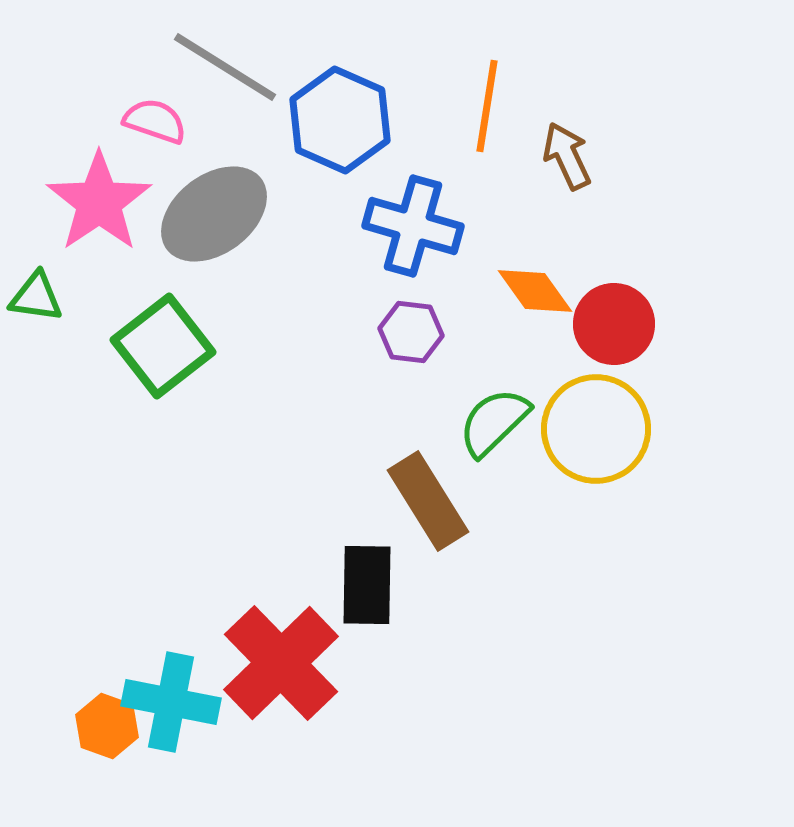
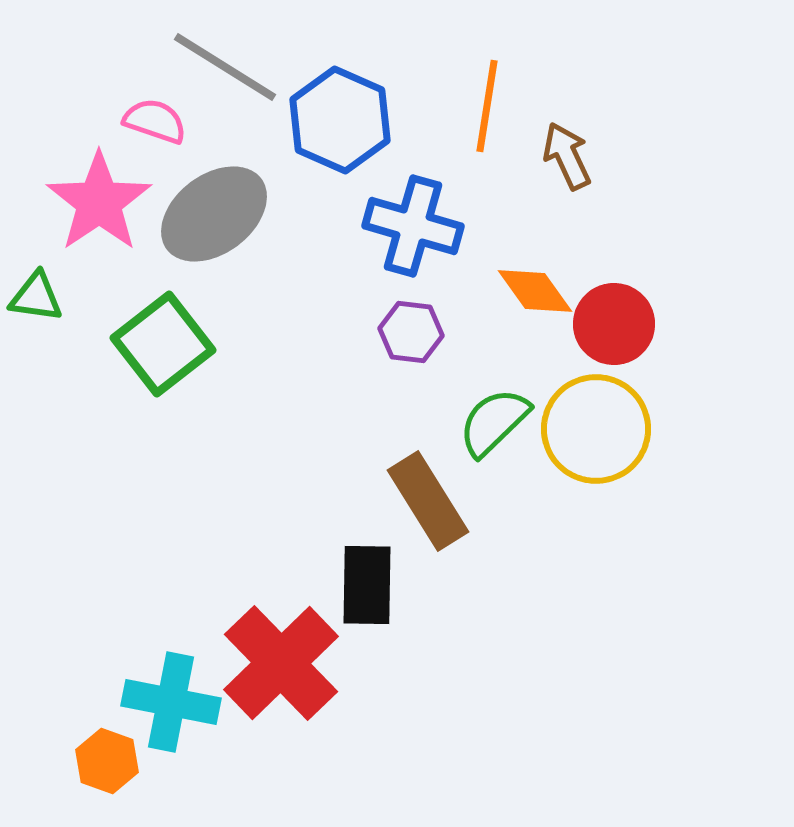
green square: moved 2 px up
orange hexagon: moved 35 px down
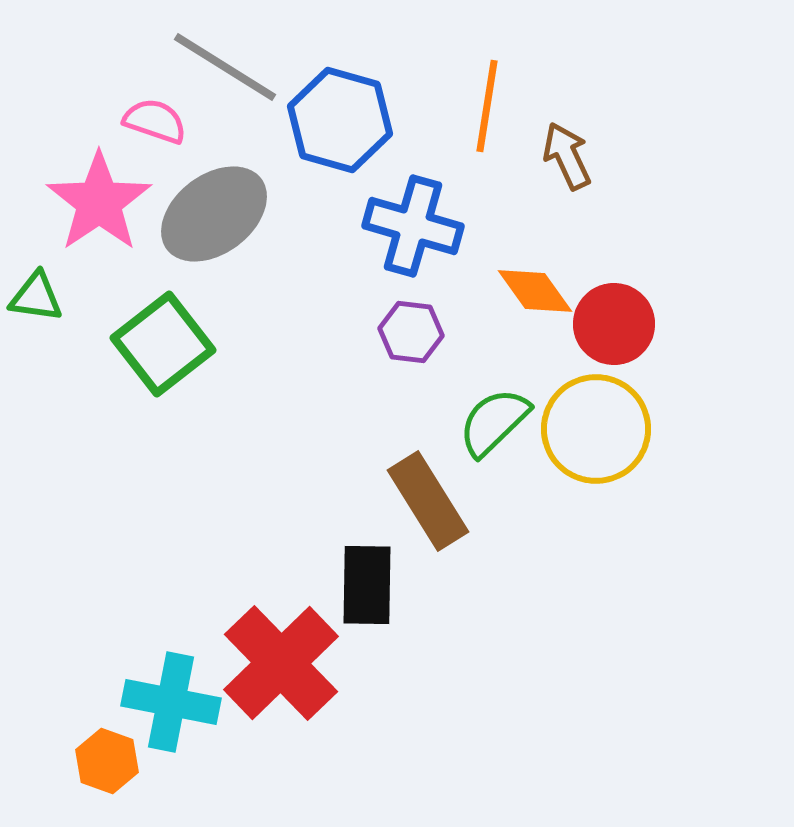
blue hexagon: rotated 8 degrees counterclockwise
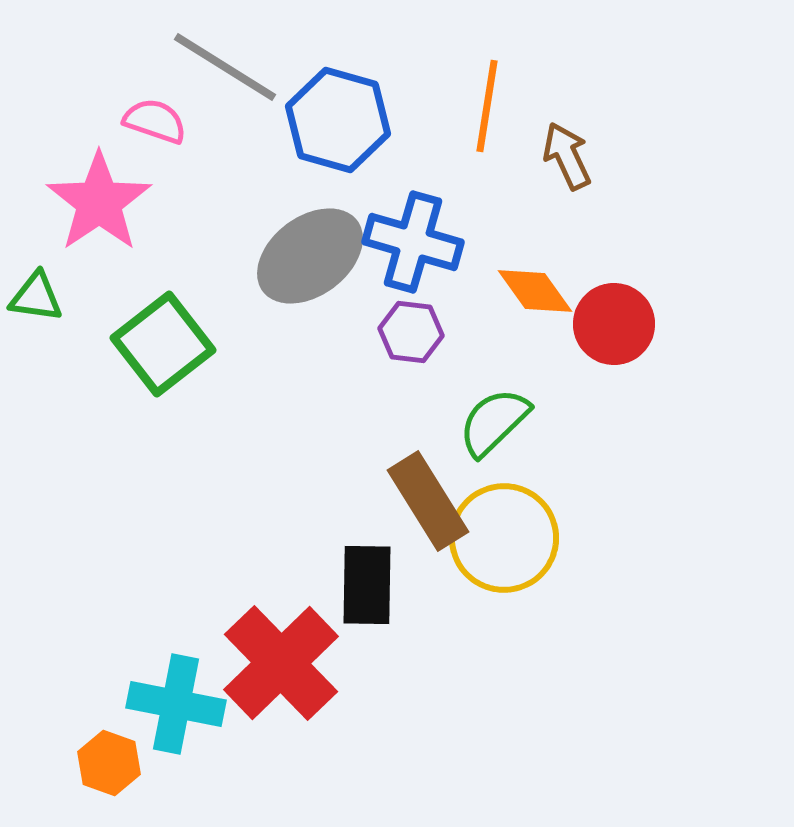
blue hexagon: moved 2 px left
gray ellipse: moved 96 px right, 42 px down
blue cross: moved 16 px down
yellow circle: moved 92 px left, 109 px down
cyan cross: moved 5 px right, 2 px down
orange hexagon: moved 2 px right, 2 px down
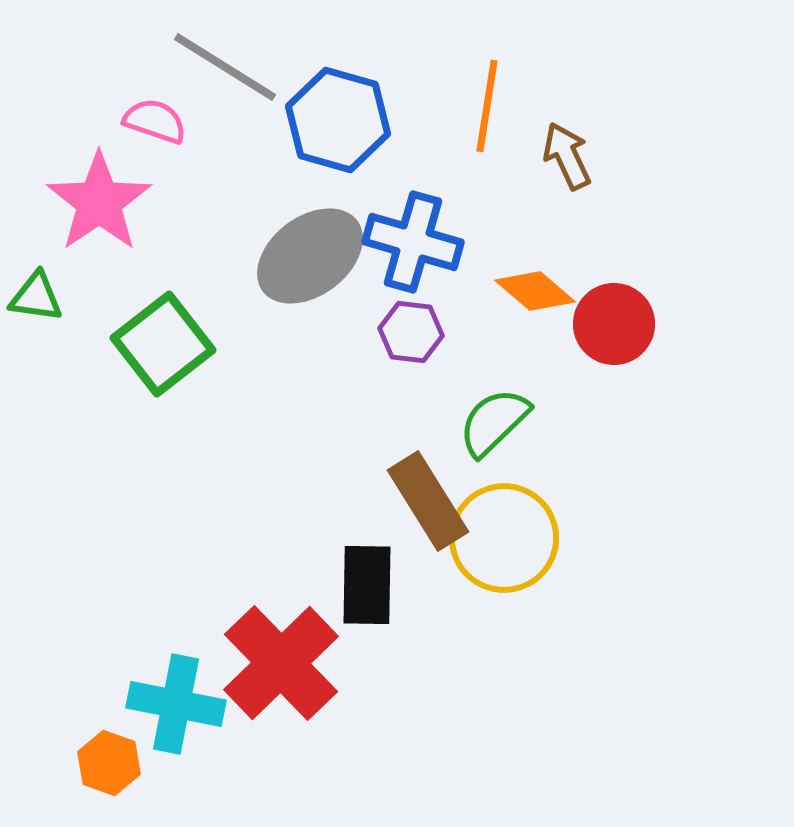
orange diamond: rotated 14 degrees counterclockwise
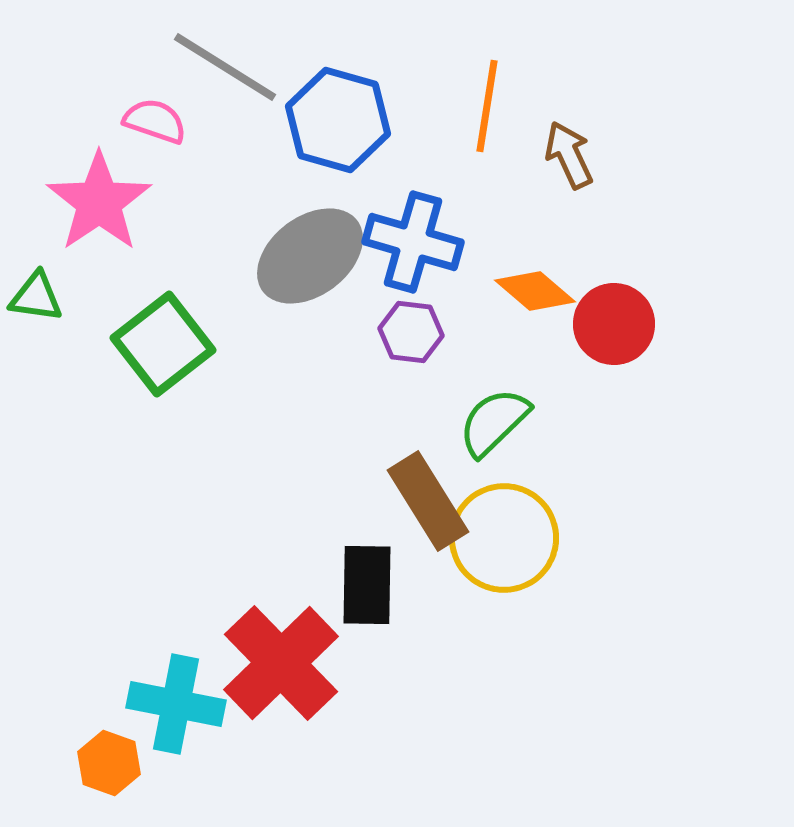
brown arrow: moved 2 px right, 1 px up
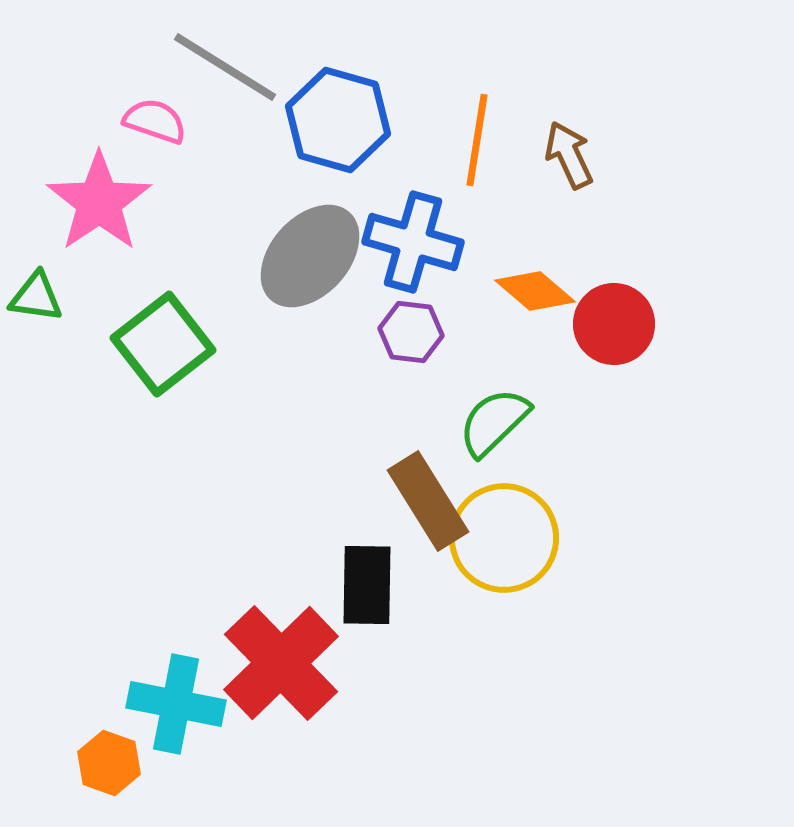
orange line: moved 10 px left, 34 px down
gray ellipse: rotated 11 degrees counterclockwise
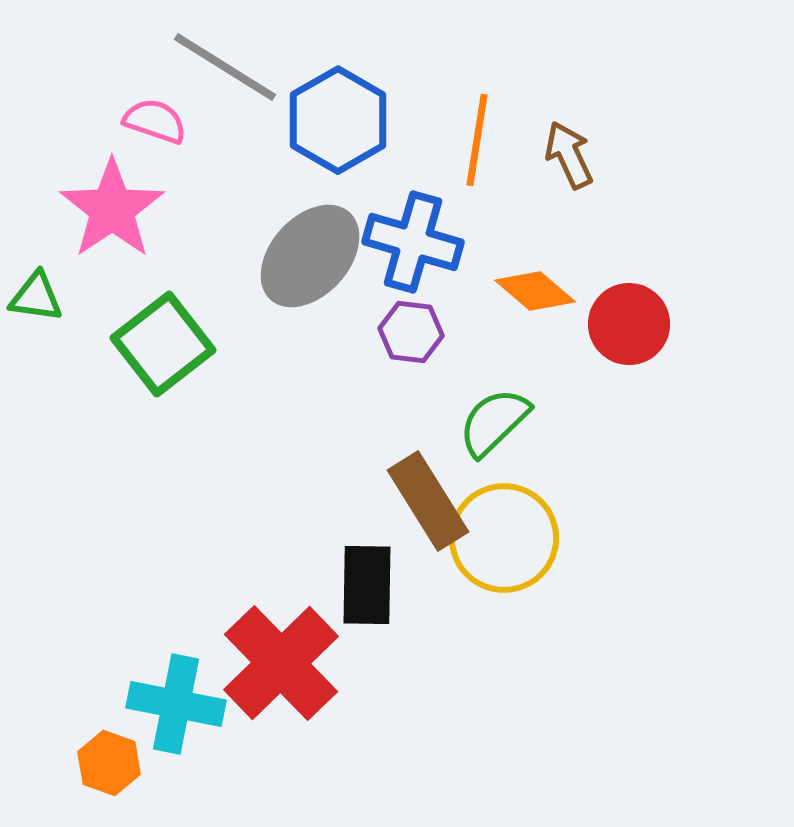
blue hexagon: rotated 14 degrees clockwise
pink star: moved 13 px right, 7 px down
red circle: moved 15 px right
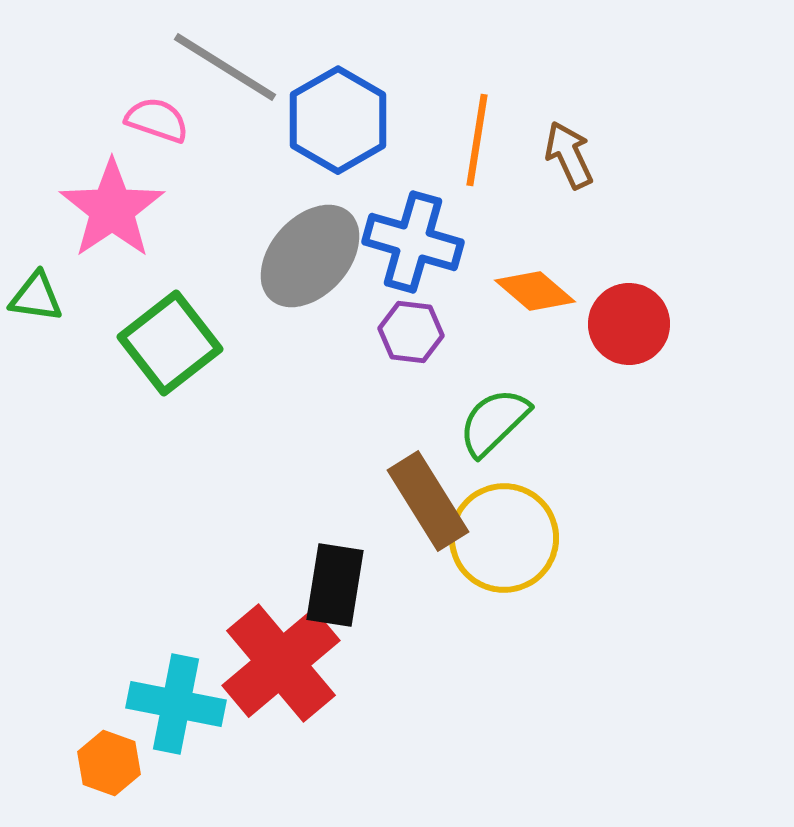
pink semicircle: moved 2 px right, 1 px up
green square: moved 7 px right, 1 px up
black rectangle: moved 32 px left; rotated 8 degrees clockwise
red cross: rotated 4 degrees clockwise
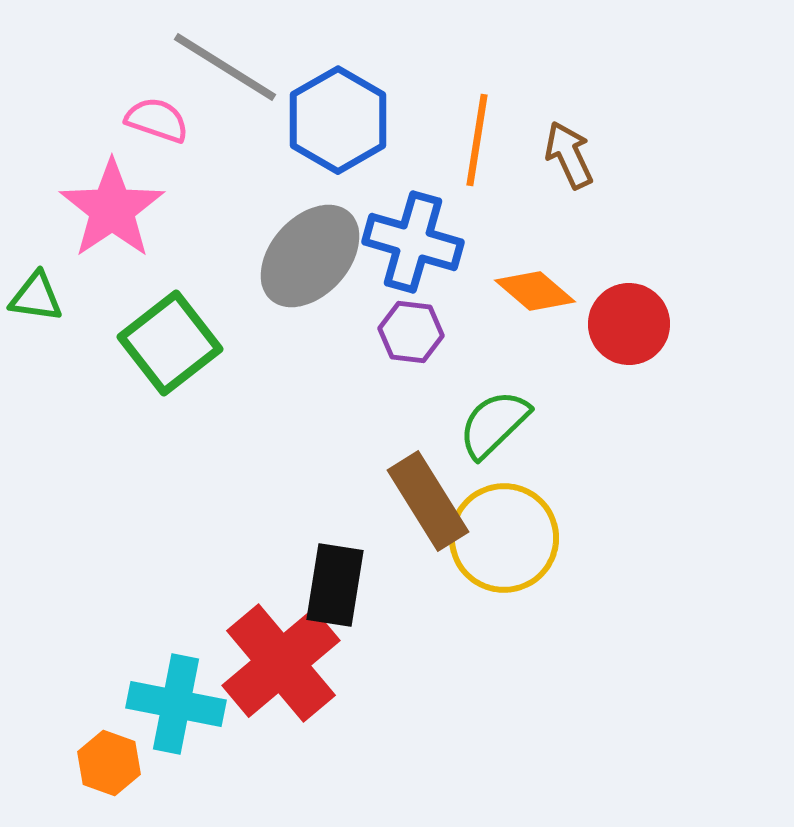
green semicircle: moved 2 px down
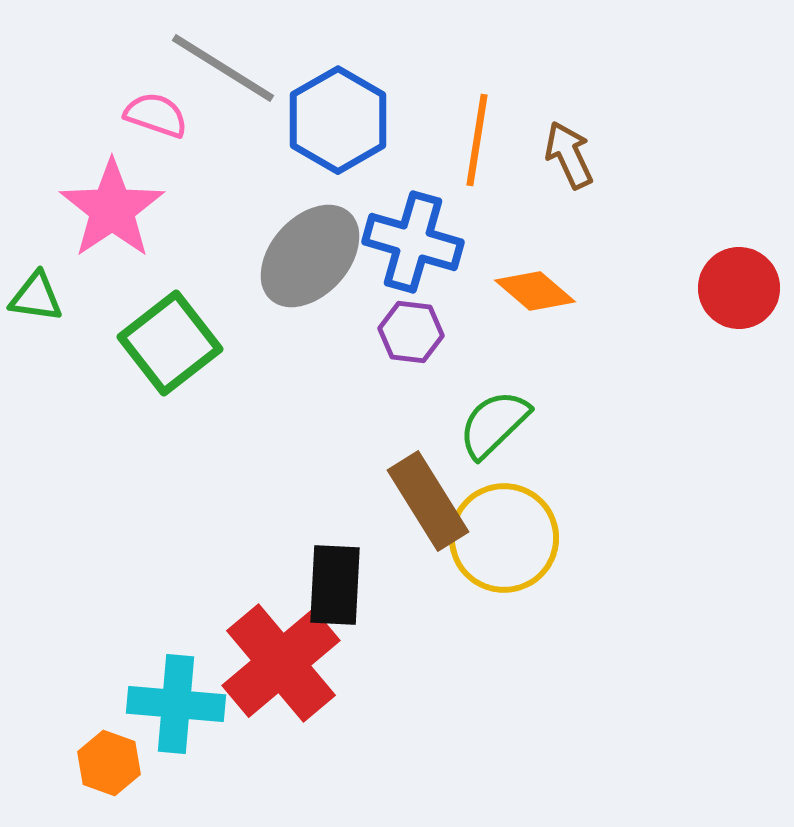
gray line: moved 2 px left, 1 px down
pink semicircle: moved 1 px left, 5 px up
red circle: moved 110 px right, 36 px up
black rectangle: rotated 6 degrees counterclockwise
cyan cross: rotated 6 degrees counterclockwise
